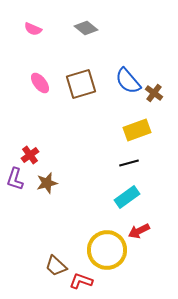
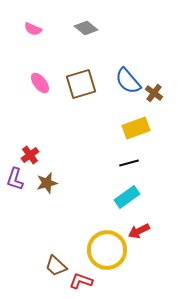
yellow rectangle: moved 1 px left, 2 px up
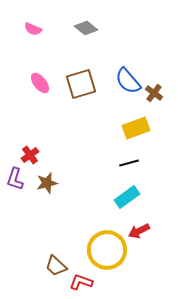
red L-shape: moved 1 px down
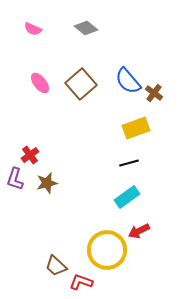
brown square: rotated 24 degrees counterclockwise
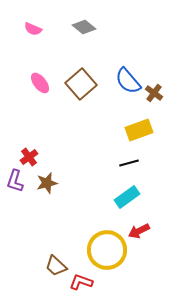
gray diamond: moved 2 px left, 1 px up
yellow rectangle: moved 3 px right, 2 px down
red cross: moved 1 px left, 2 px down
purple L-shape: moved 2 px down
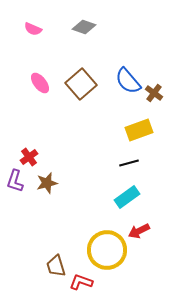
gray diamond: rotated 20 degrees counterclockwise
brown trapezoid: rotated 30 degrees clockwise
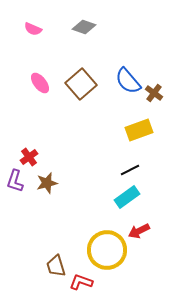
black line: moved 1 px right, 7 px down; rotated 12 degrees counterclockwise
